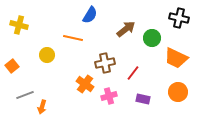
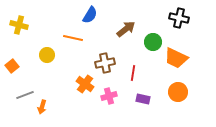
green circle: moved 1 px right, 4 px down
red line: rotated 28 degrees counterclockwise
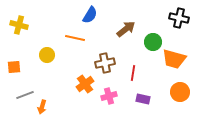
orange line: moved 2 px right
orange trapezoid: moved 2 px left, 1 px down; rotated 10 degrees counterclockwise
orange square: moved 2 px right, 1 px down; rotated 32 degrees clockwise
orange cross: rotated 18 degrees clockwise
orange circle: moved 2 px right
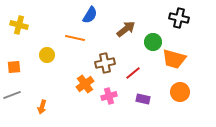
red line: rotated 42 degrees clockwise
gray line: moved 13 px left
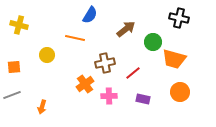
pink cross: rotated 14 degrees clockwise
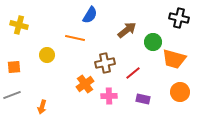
brown arrow: moved 1 px right, 1 px down
